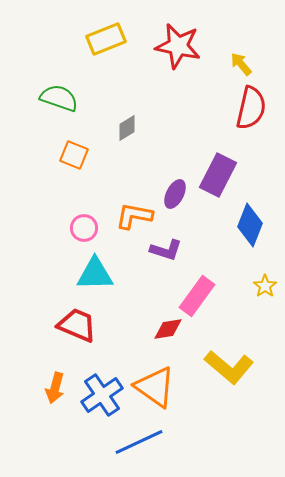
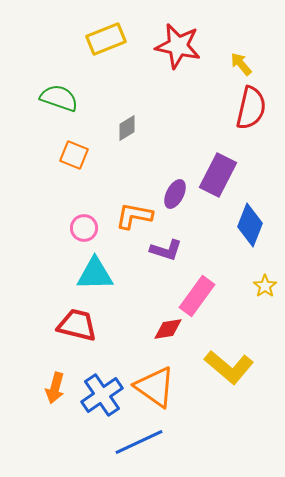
red trapezoid: rotated 9 degrees counterclockwise
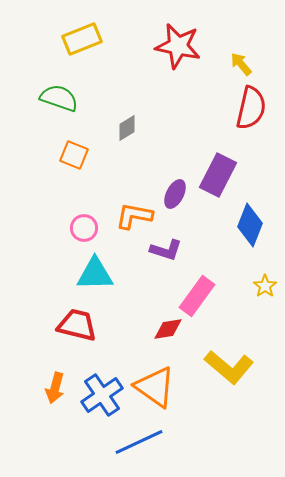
yellow rectangle: moved 24 px left
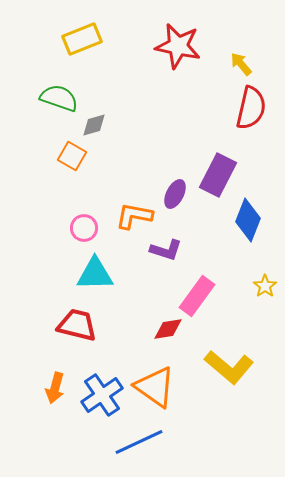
gray diamond: moved 33 px left, 3 px up; rotated 16 degrees clockwise
orange square: moved 2 px left, 1 px down; rotated 8 degrees clockwise
blue diamond: moved 2 px left, 5 px up
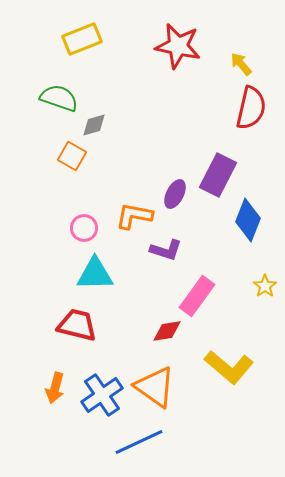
red diamond: moved 1 px left, 2 px down
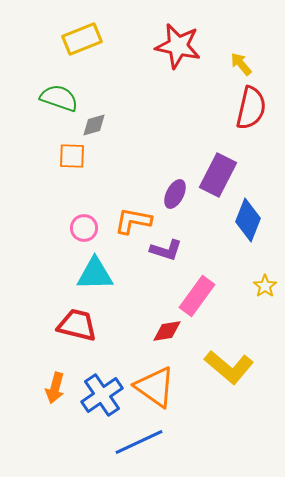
orange square: rotated 28 degrees counterclockwise
orange L-shape: moved 1 px left, 5 px down
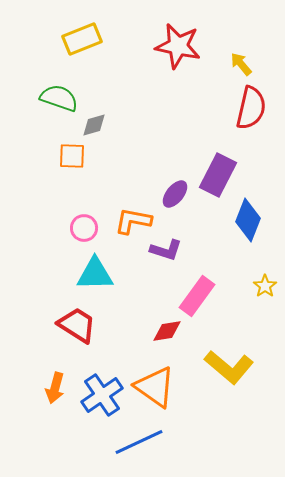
purple ellipse: rotated 12 degrees clockwise
red trapezoid: rotated 18 degrees clockwise
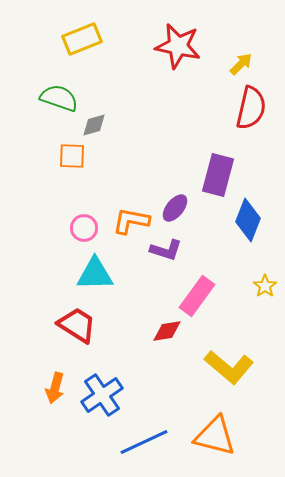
yellow arrow: rotated 85 degrees clockwise
purple rectangle: rotated 12 degrees counterclockwise
purple ellipse: moved 14 px down
orange L-shape: moved 2 px left
orange triangle: moved 60 px right, 49 px down; rotated 21 degrees counterclockwise
blue line: moved 5 px right
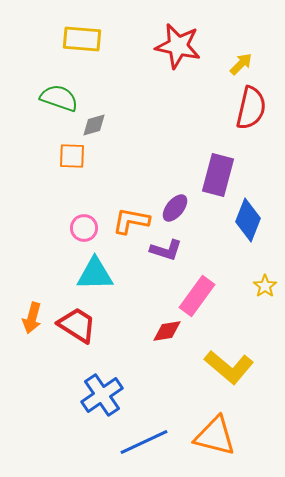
yellow rectangle: rotated 27 degrees clockwise
orange arrow: moved 23 px left, 70 px up
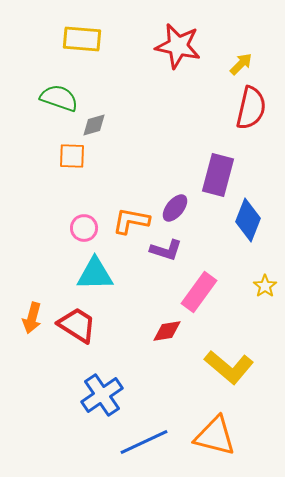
pink rectangle: moved 2 px right, 4 px up
